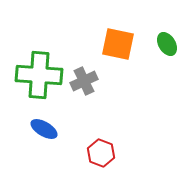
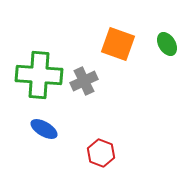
orange square: rotated 8 degrees clockwise
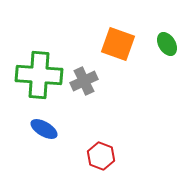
red hexagon: moved 3 px down
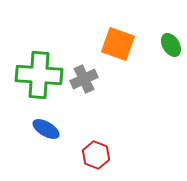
green ellipse: moved 4 px right, 1 px down
gray cross: moved 2 px up
blue ellipse: moved 2 px right
red hexagon: moved 5 px left, 1 px up
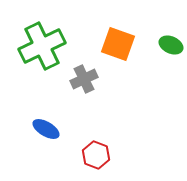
green ellipse: rotated 35 degrees counterclockwise
green cross: moved 3 px right, 29 px up; rotated 30 degrees counterclockwise
